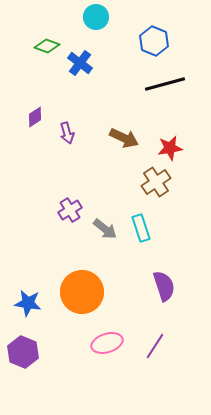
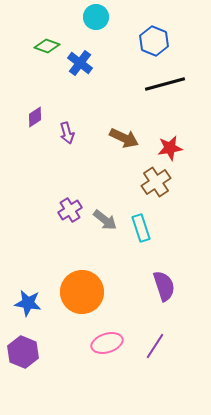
gray arrow: moved 9 px up
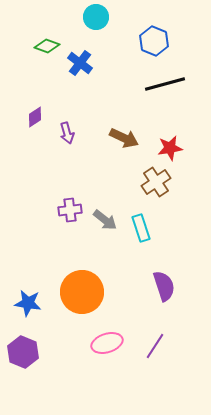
purple cross: rotated 25 degrees clockwise
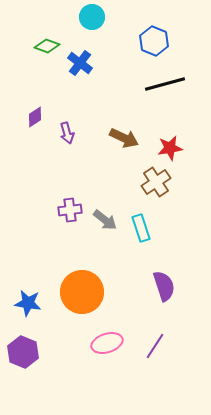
cyan circle: moved 4 px left
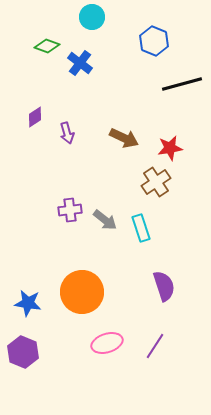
black line: moved 17 px right
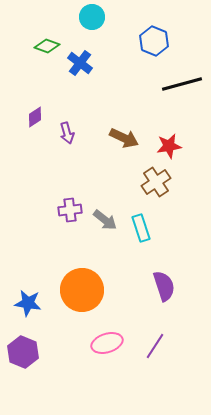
red star: moved 1 px left, 2 px up
orange circle: moved 2 px up
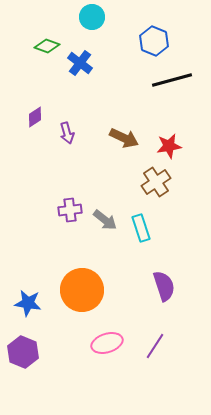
black line: moved 10 px left, 4 px up
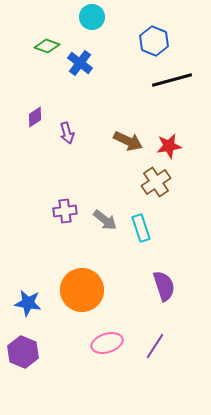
brown arrow: moved 4 px right, 3 px down
purple cross: moved 5 px left, 1 px down
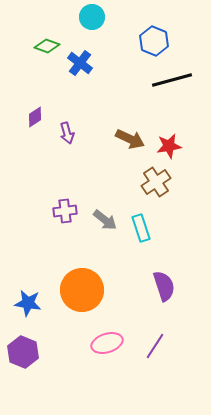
brown arrow: moved 2 px right, 2 px up
